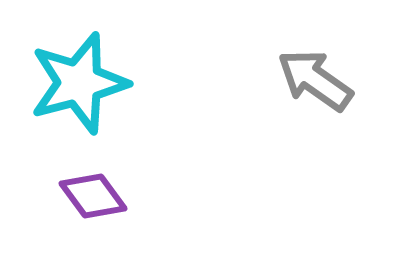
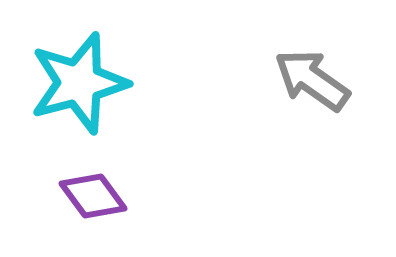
gray arrow: moved 3 px left
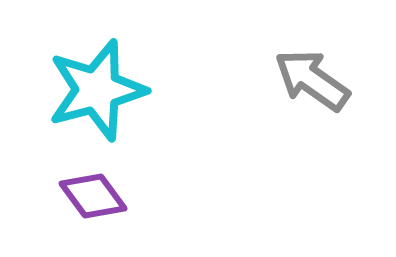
cyan star: moved 18 px right, 7 px down
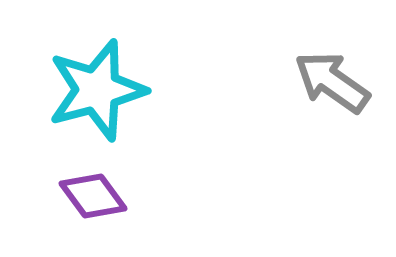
gray arrow: moved 20 px right, 2 px down
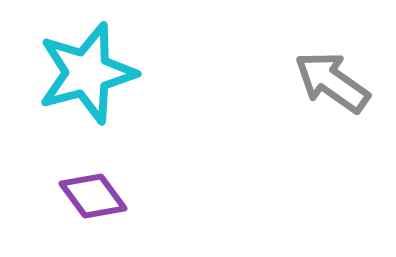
cyan star: moved 10 px left, 17 px up
